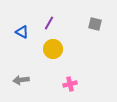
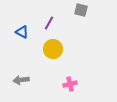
gray square: moved 14 px left, 14 px up
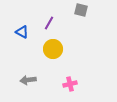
gray arrow: moved 7 px right
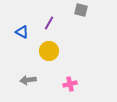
yellow circle: moved 4 px left, 2 px down
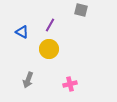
purple line: moved 1 px right, 2 px down
yellow circle: moved 2 px up
gray arrow: rotated 63 degrees counterclockwise
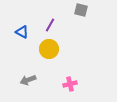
gray arrow: rotated 49 degrees clockwise
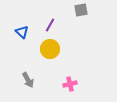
gray square: rotated 24 degrees counterclockwise
blue triangle: rotated 16 degrees clockwise
yellow circle: moved 1 px right
gray arrow: rotated 98 degrees counterclockwise
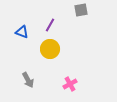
blue triangle: rotated 24 degrees counterclockwise
pink cross: rotated 16 degrees counterclockwise
